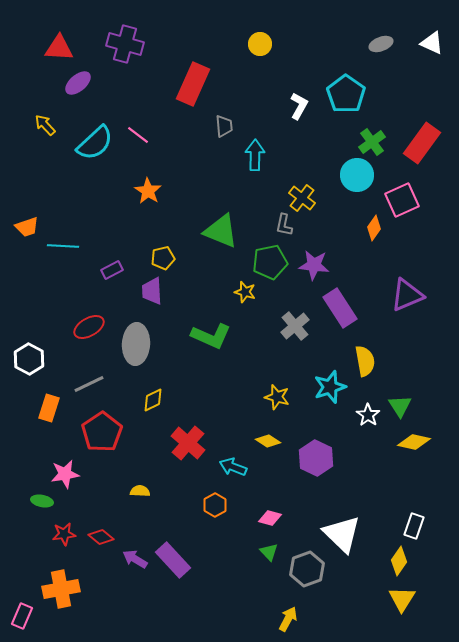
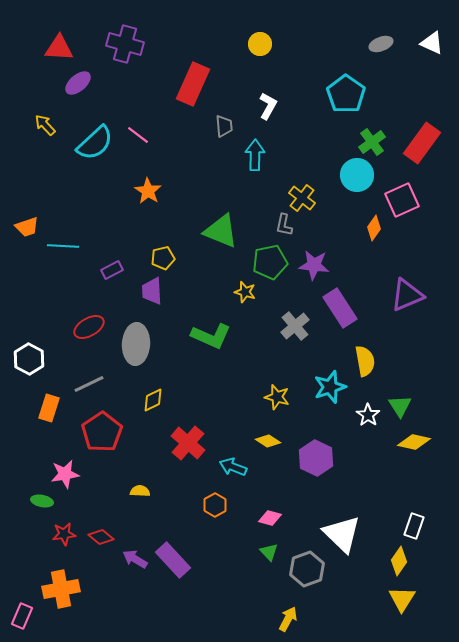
white L-shape at (299, 106): moved 31 px left
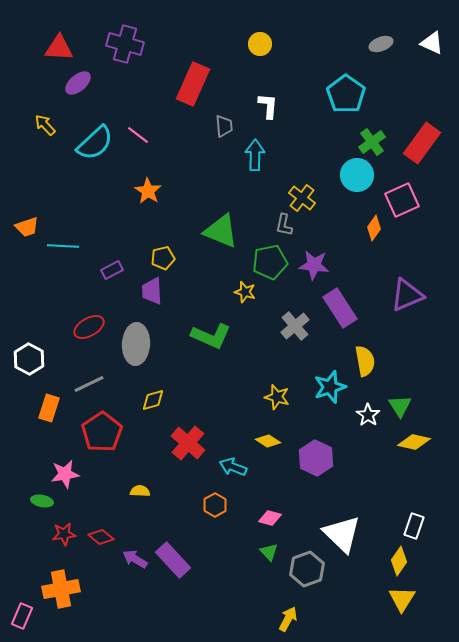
white L-shape at (268, 106): rotated 24 degrees counterclockwise
yellow diamond at (153, 400): rotated 10 degrees clockwise
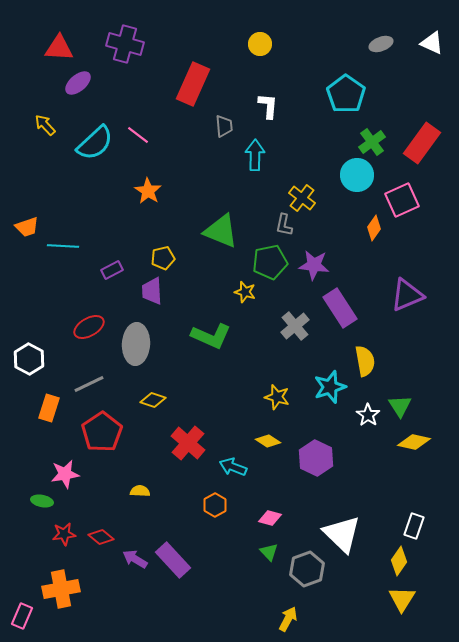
yellow diamond at (153, 400): rotated 35 degrees clockwise
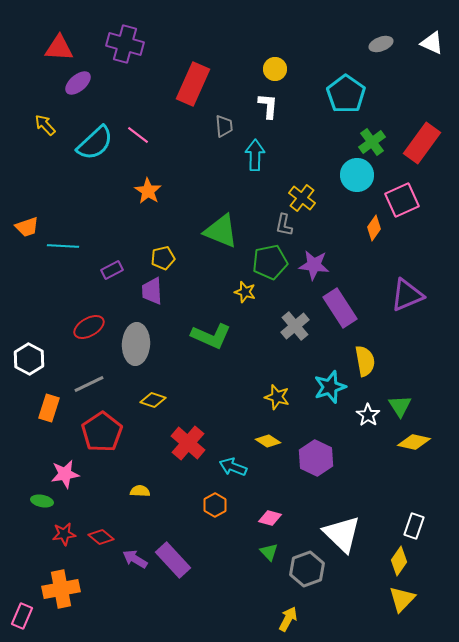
yellow circle at (260, 44): moved 15 px right, 25 px down
yellow triangle at (402, 599): rotated 12 degrees clockwise
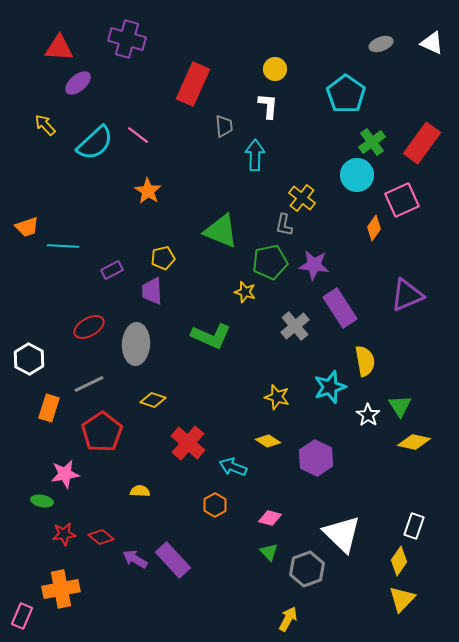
purple cross at (125, 44): moved 2 px right, 5 px up
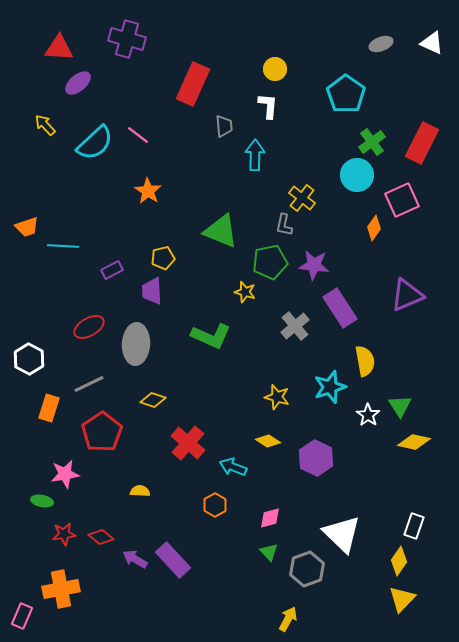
red rectangle at (422, 143): rotated 9 degrees counterclockwise
pink diamond at (270, 518): rotated 30 degrees counterclockwise
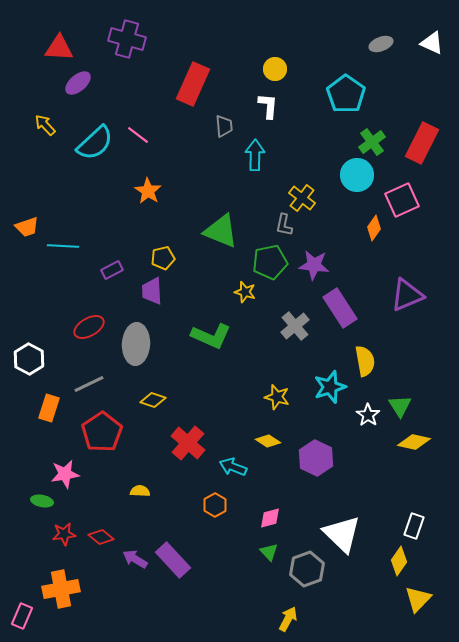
yellow triangle at (402, 599): moved 16 px right
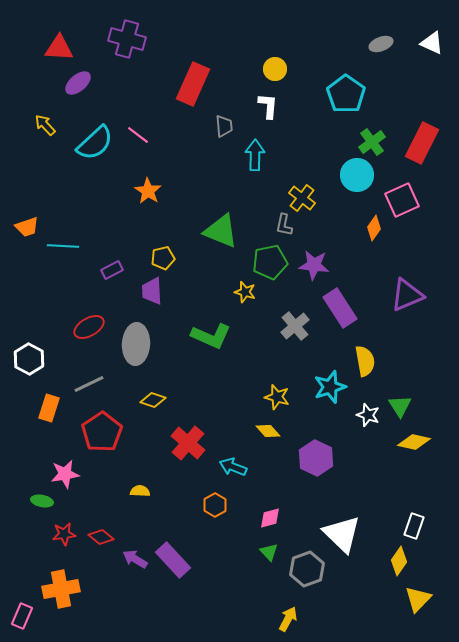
white star at (368, 415): rotated 15 degrees counterclockwise
yellow diamond at (268, 441): moved 10 px up; rotated 15 degrees clockwise
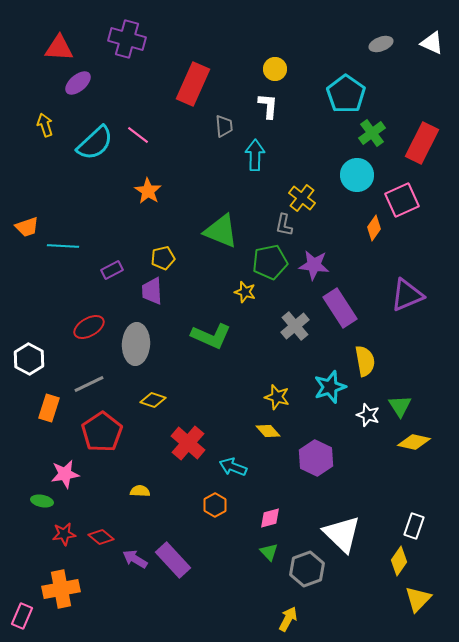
yellow arrow at (45, 125): rotated 25 degrees clockwise
green cross at (372, 142): moved 9 px up
